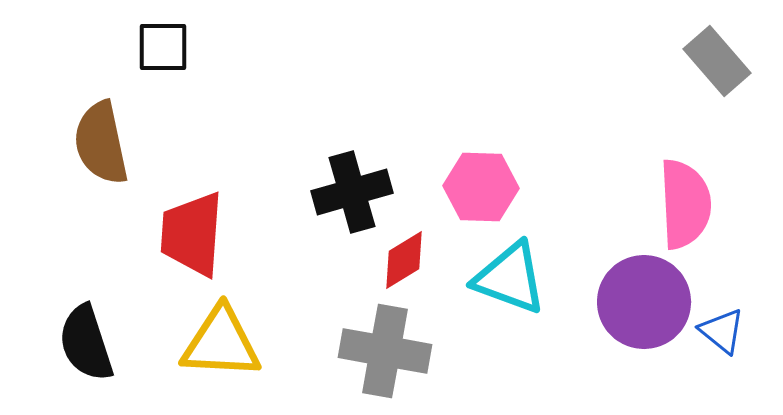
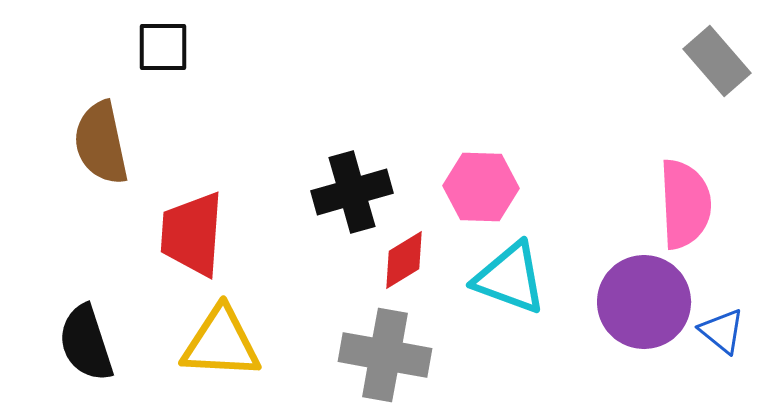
gray cross: moved 4 px down
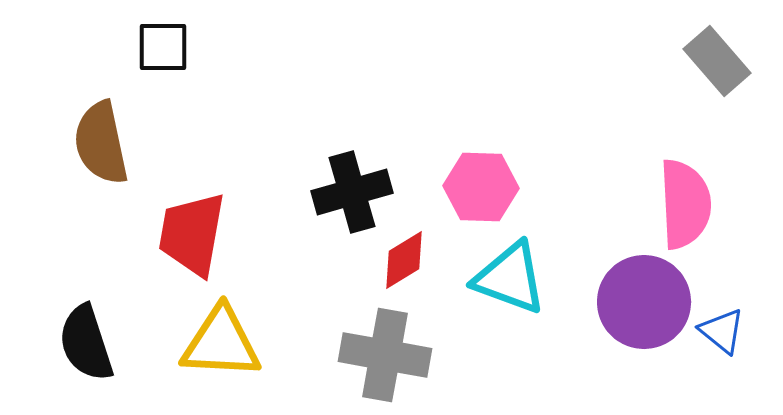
red trapezoid: rotated 6 degrees clockwise
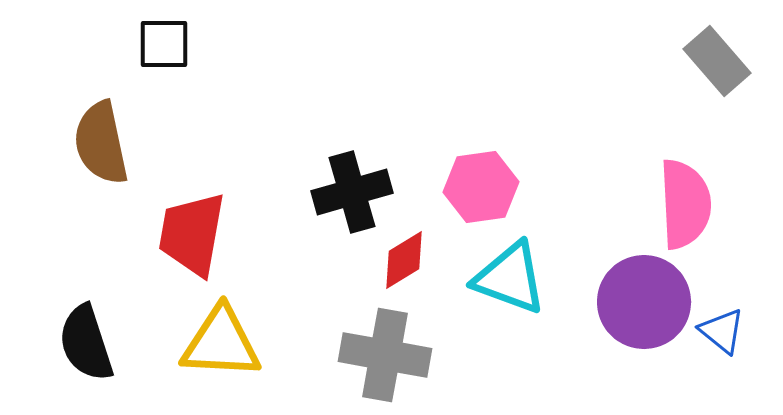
black square: moved 1 px right, 3 px up
pink hexagon: rotated 10 degrees counterclockwise
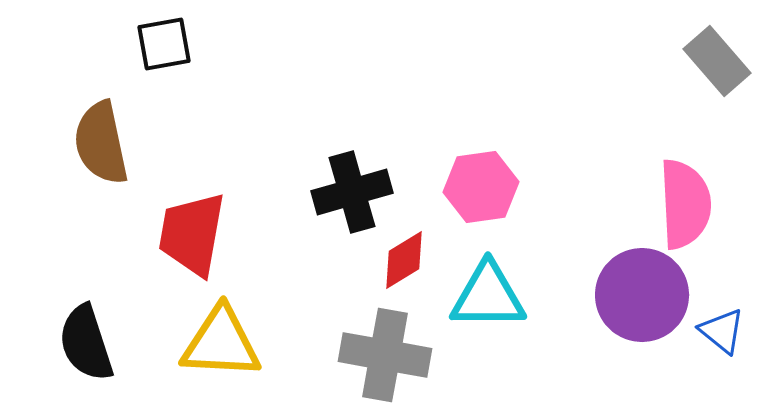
black square: rotated 10 degrees counterclockwise
cyan triangle: moved 22 px left, 18 px down; rotated 20 degrees counterclockwise
purple circle: moved 2 px left, 7 px up
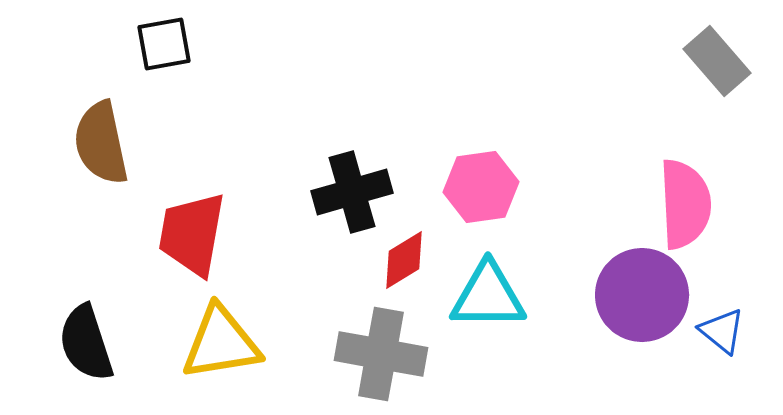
yellow triangle: rotated 12 degrees counterclockwise
gray cross: moved 4 px left, 1 px up
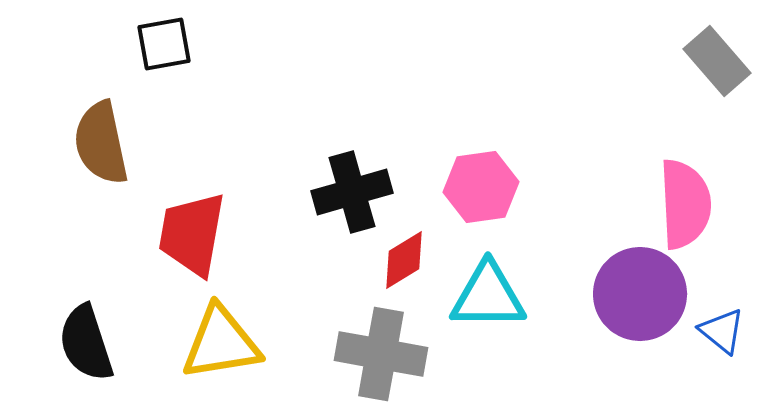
purple circle: moved 2 px left, 1 px up
